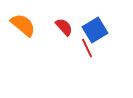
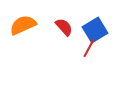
orange semicircle: rotated 64 degrees counterclockwise
red line: moved 2 px right; rotated 54 degrees clockwise
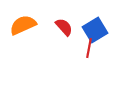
red line: rotated 18 degrees counterclockwise
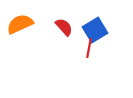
orange semicircle: moved 3 px left, 1 px up
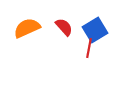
orange semicircle: moved 7 px right, 4 px down
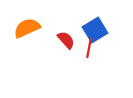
red semicircle: moved 2 px right, 13 px down
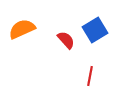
orange semicircle: moved 5 px left, 1 px down
red line: moved 1 px right, 28 px down
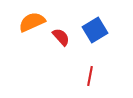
orange semicircle: moved 10 px right, 7 px up
red semicircle: moved 5 px left, 3 px up
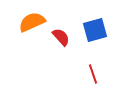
blue square: rotated 15 degrees clockwise
red line: moved 3 px right, 2 px up; rotated 30 degrees counterclockwise
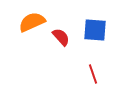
blue square: rotated 20 degrees clockwise
